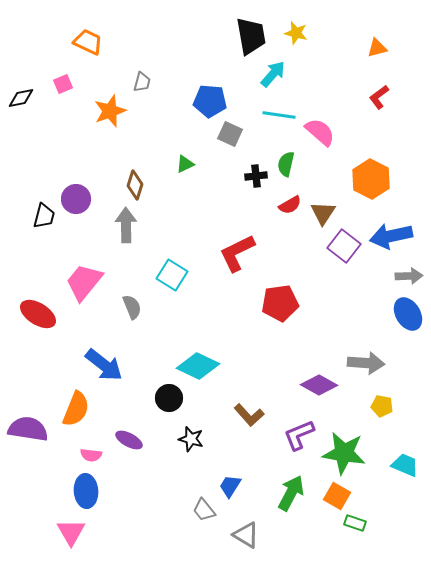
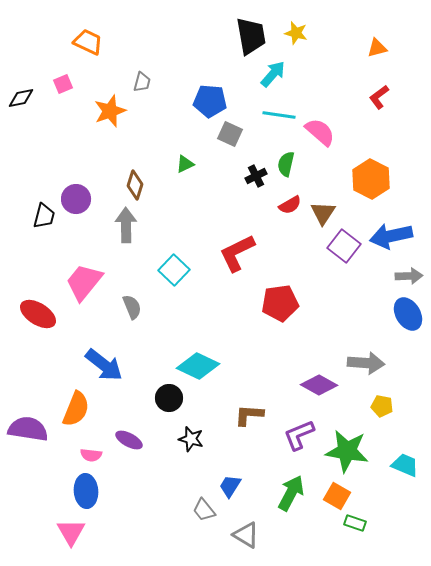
black cross at (256, 176): rotated 20 degrees counterclockwise
cyan square at (172, 275): moved 2 px right, 5 px up; rotated 12 degrees clockwise
brown L-shape at (249, 415): rotated 136 degrees clockwise
green star at (344, 453): moved 3 px right, 2 px up
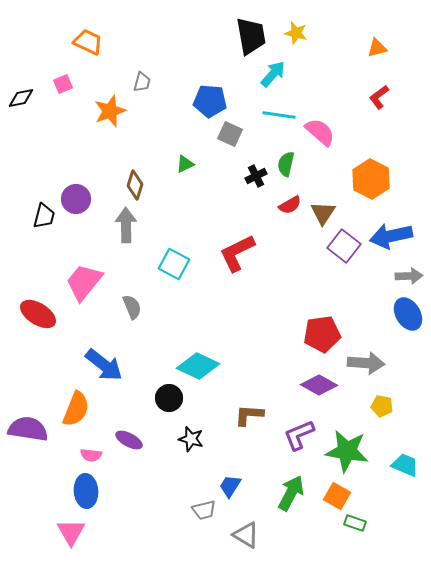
cyan square at (174, 270): moved 6 px up; rotated 16 degrees counterclockwise
red pentagon at (280, 303): moved 42 px right, 31 px down
gray trapezoid at (204, 510): rotated 65 degrees counterclockwise
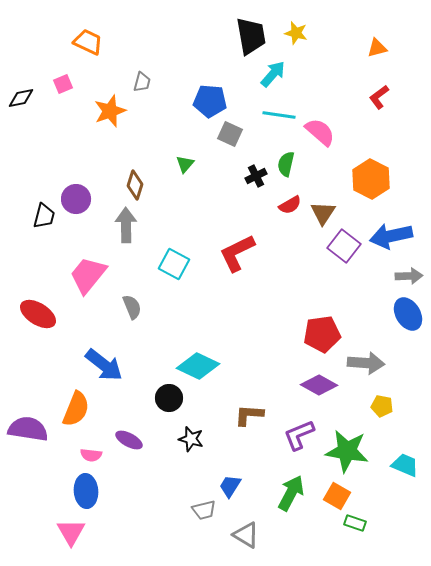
green triangle at (185, 164): rotated 24 degrees counterclockwise
pink trapezoid at (84, 282): moved 4 px right, 7 px up
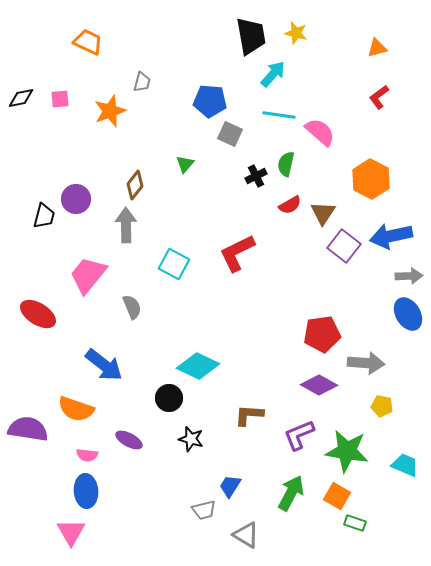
pink square at (63, 84): moved 3 px left, 15 px down; rotated 18 degrees clockwise
brown diamond at (135, 185): rotated 20 degrees clockwise
orange semicircle at (76, 409): rotated 87 degrees clockwise
pink semicircle at (91, 455): moved 4 px left
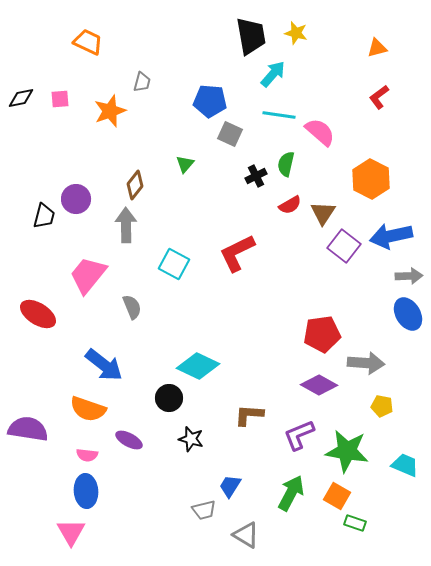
orange semicircle at (76, 409): moved 12 px right
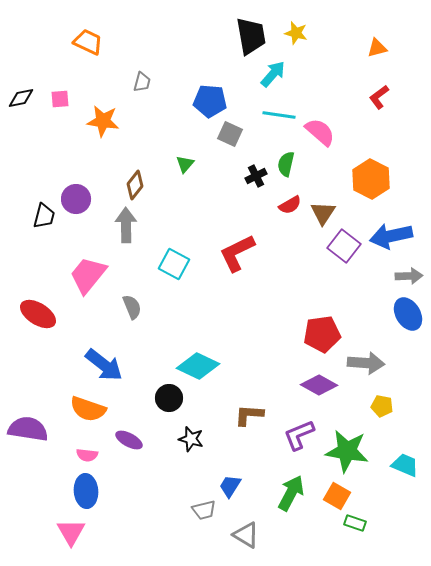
orange star at (110, 111): moved 7 px left, 10 px down; rotated 28 degrees clockwise
